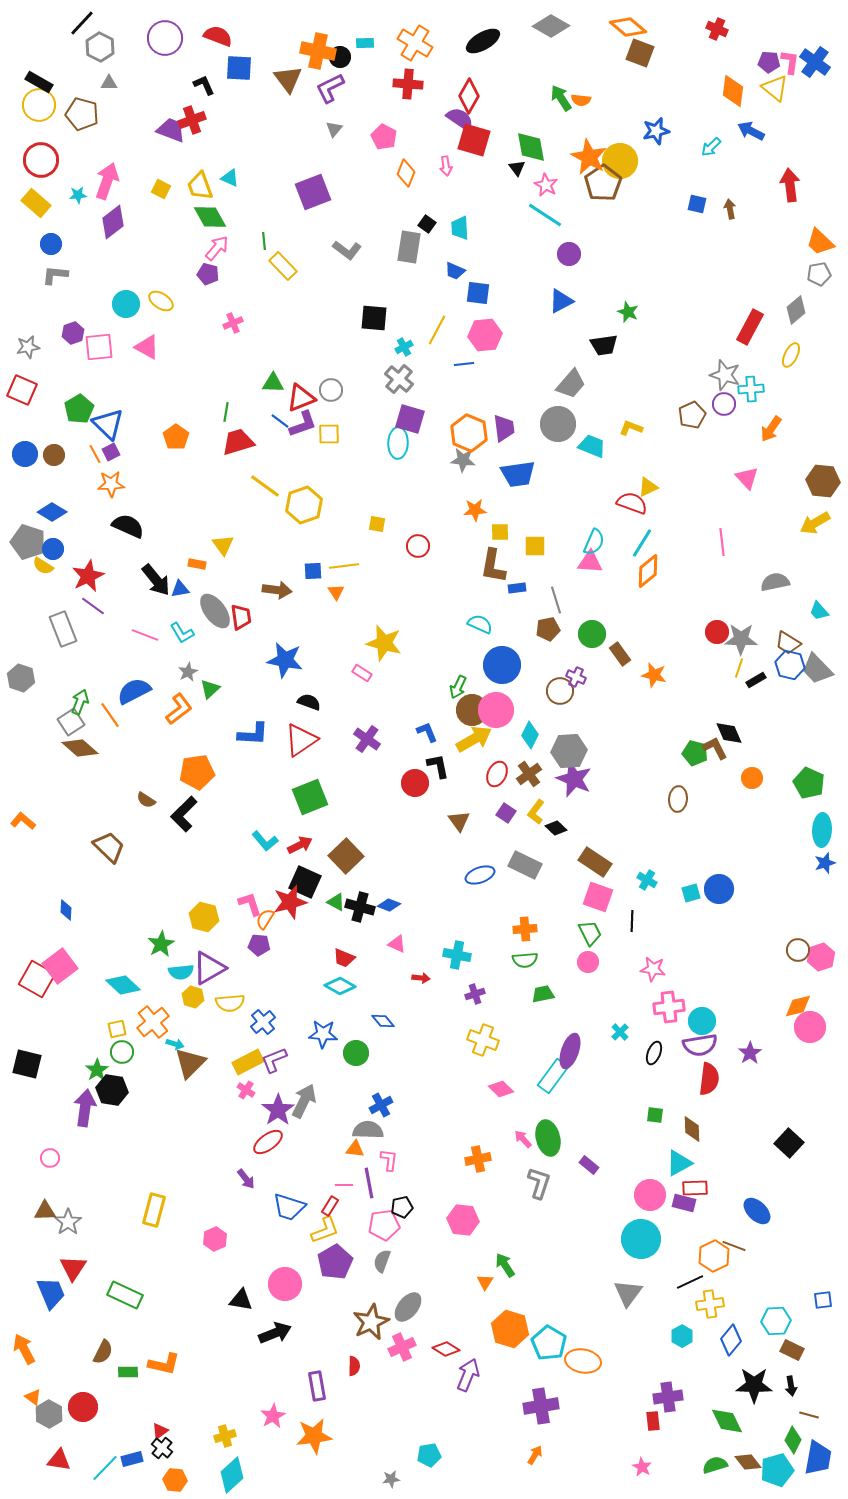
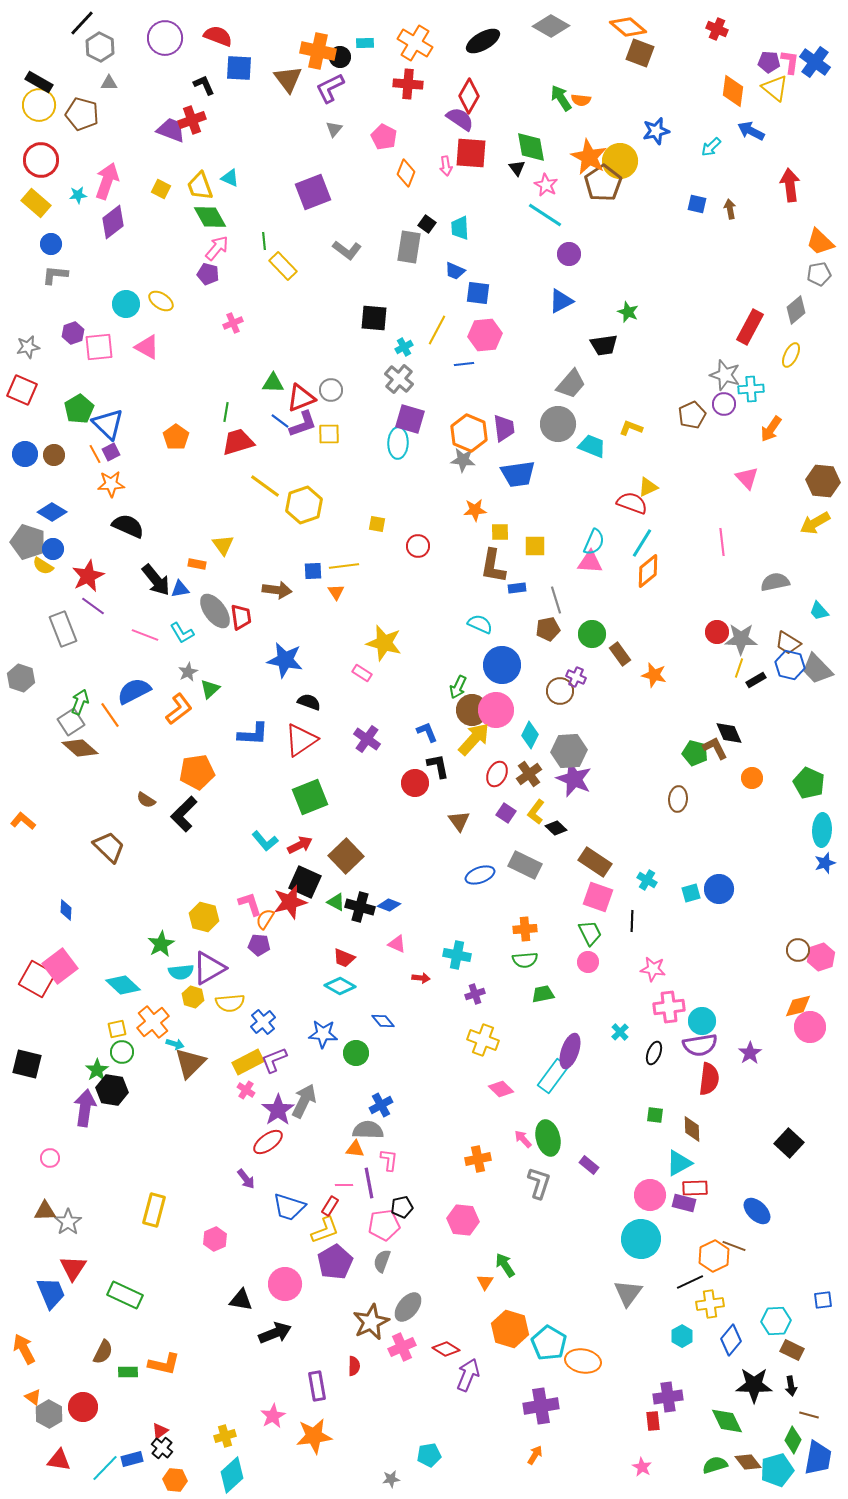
red square at (474, 140): moved 3 px left, 13 px down; rotated 12 degrees counterclockwise
yellow arrow at (474, 739): rotated 18 degrees counterclockwise
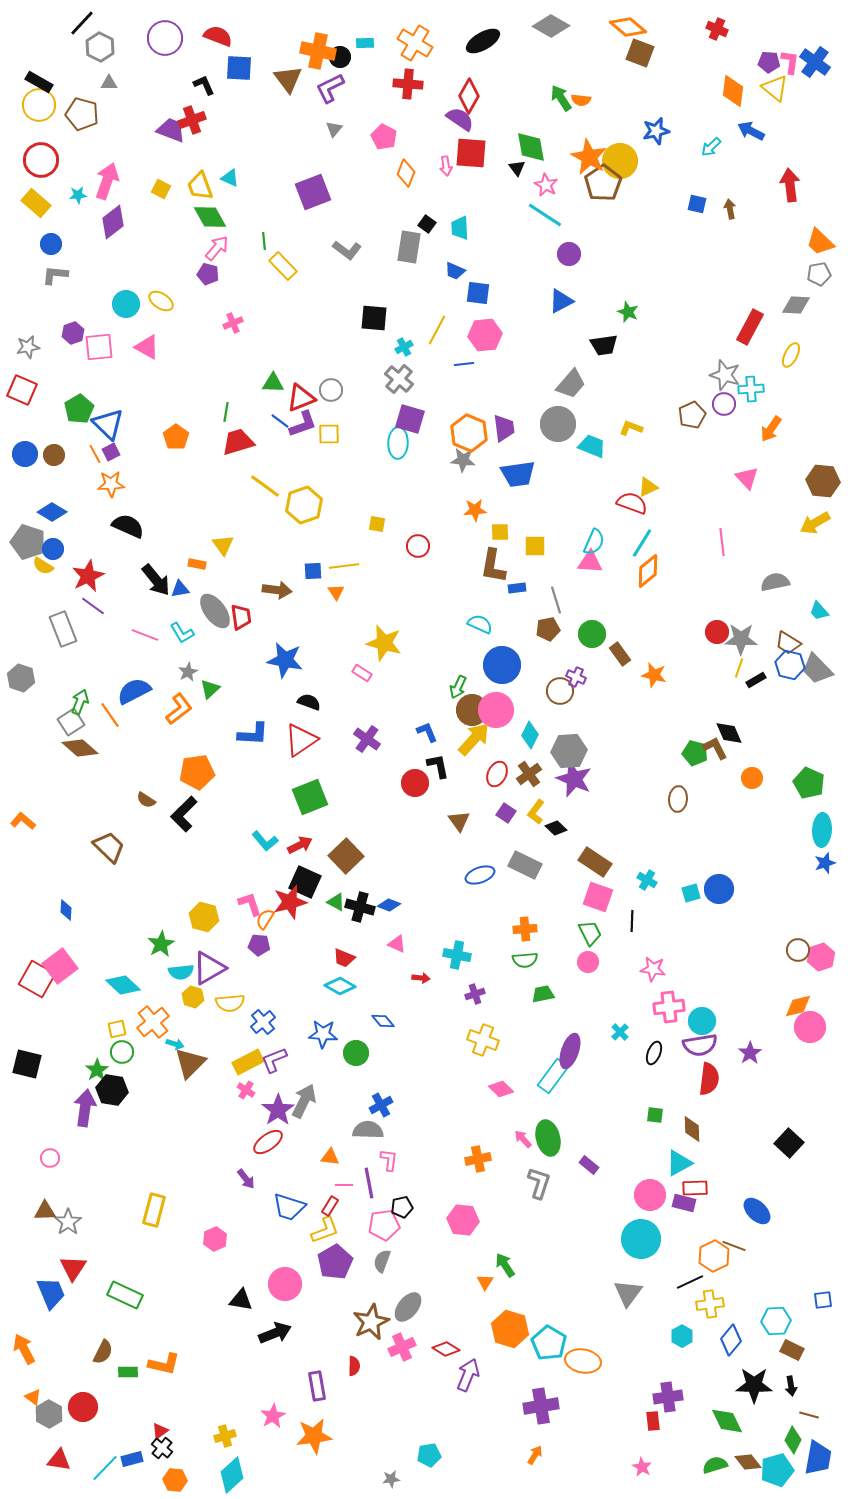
gray diamond at (796, 310): moved 5 px up; rotated 44 degrees clockwise
orange triangle at (355, 1149): moved 25 px left, 8 px down
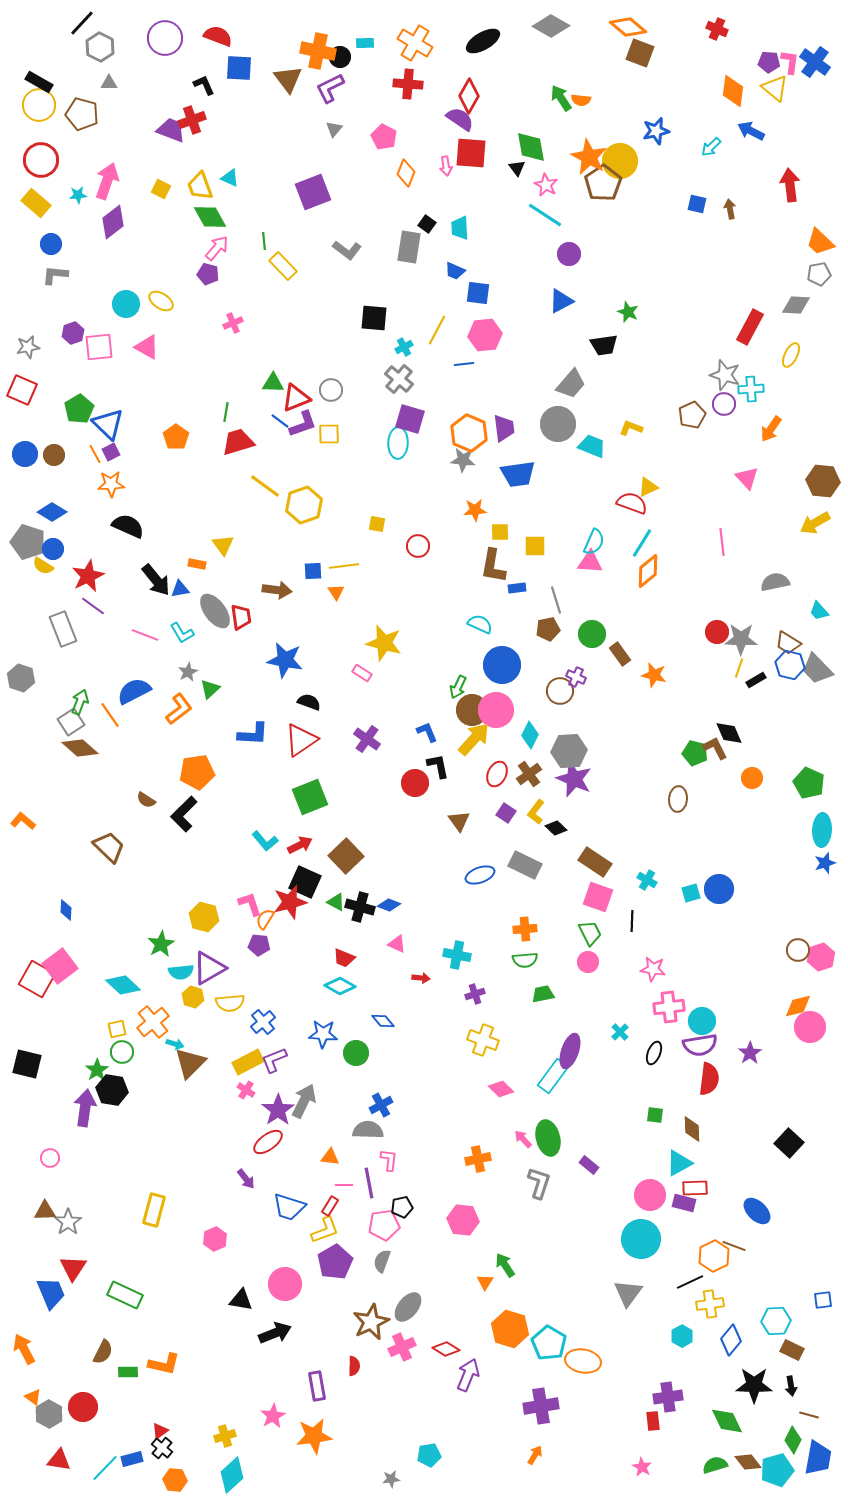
red triangle at (301, 398): moved 5 px left
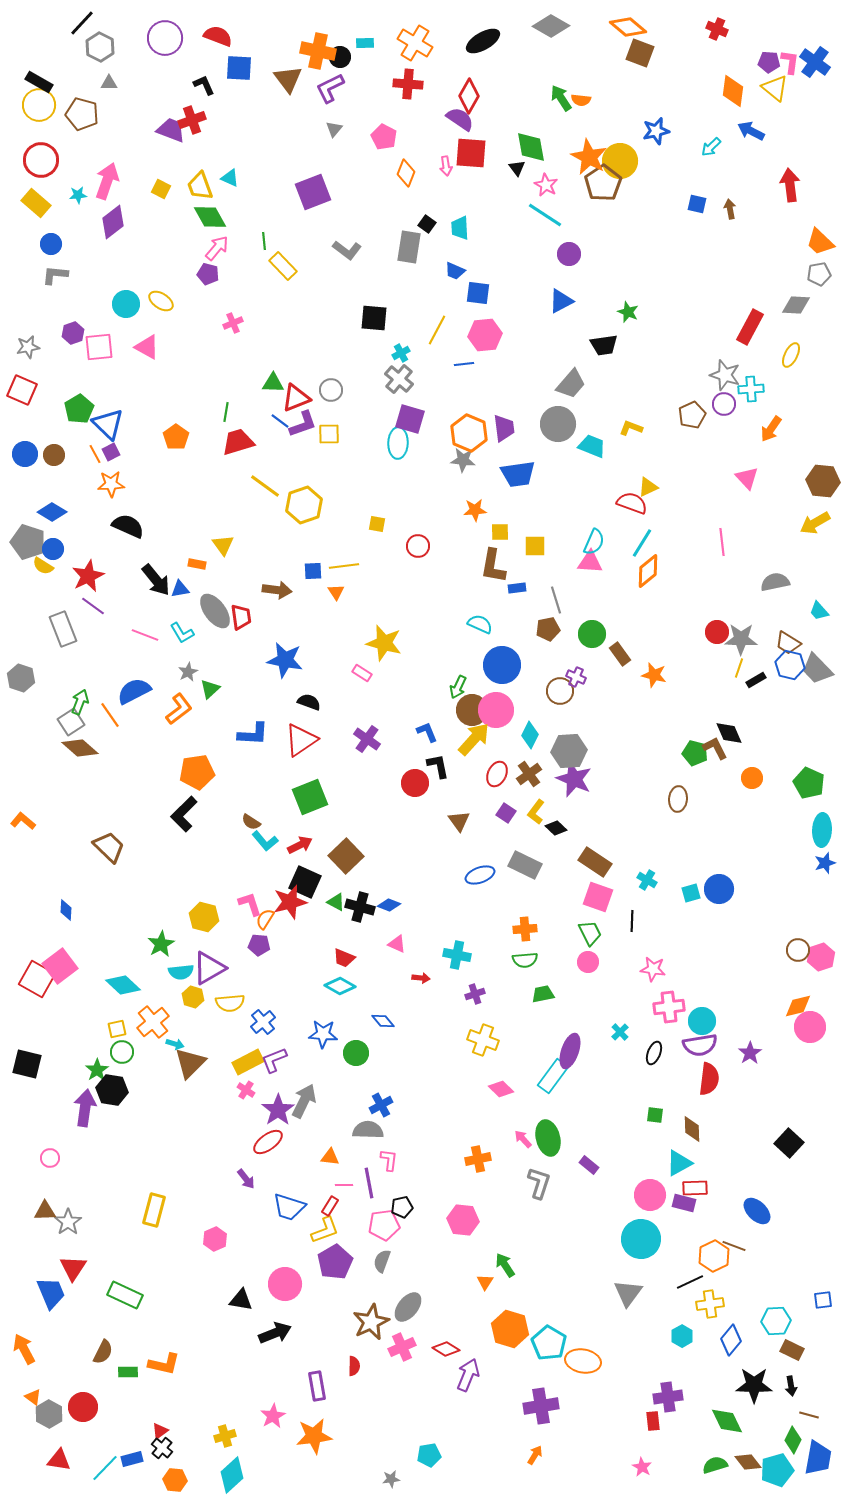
cyan cross at (404, 347): moved 3 px left, 6 px down
brown semicircle at (146, 800): moved 105 px right, 22 px down
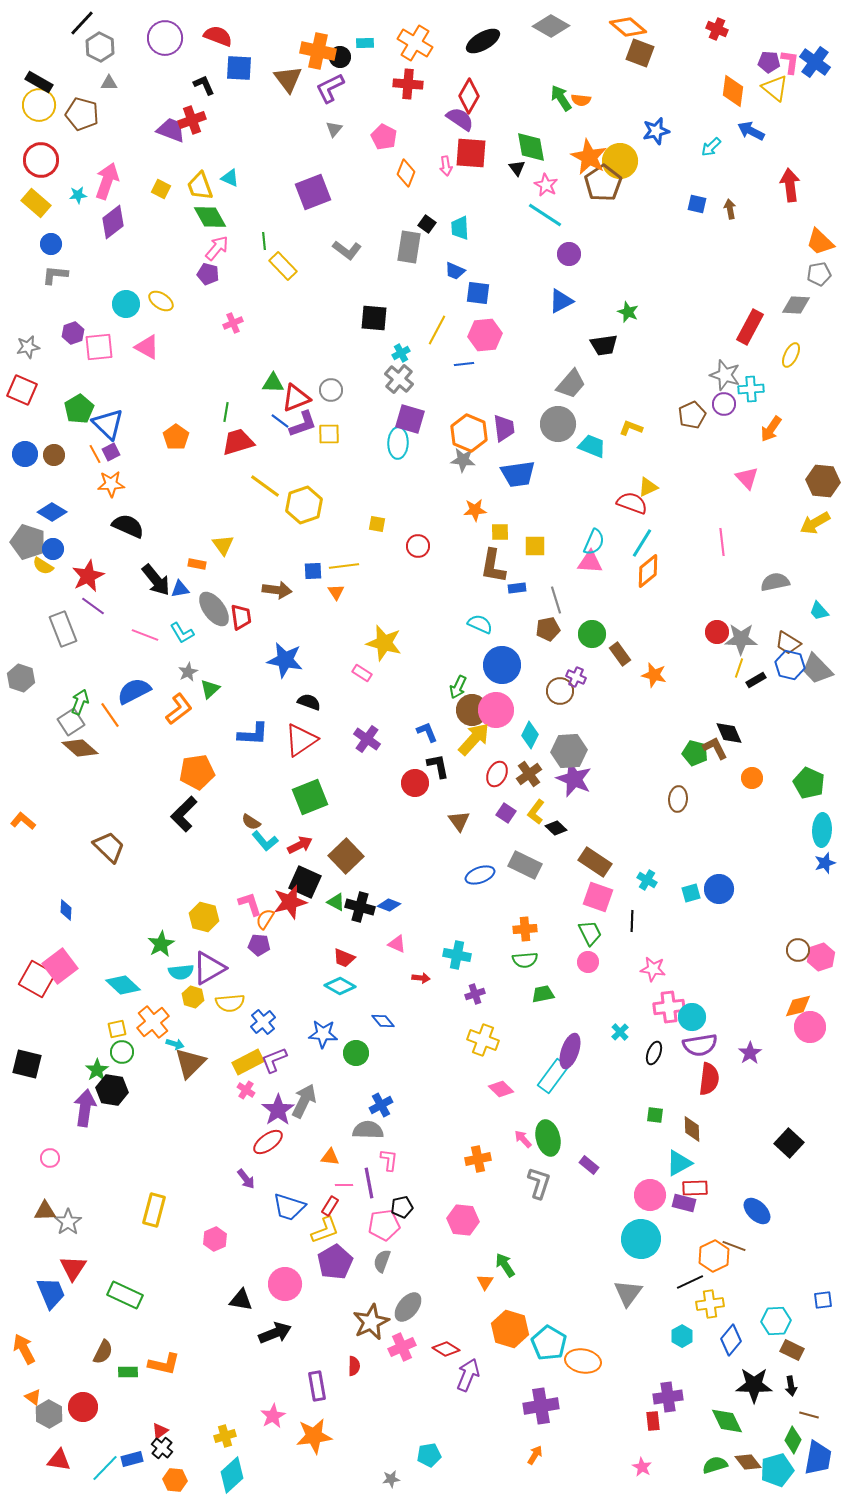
gray ellipse at (215, 611): moved 1 px left, 2 px up
cyan circle at (702, 1021): moved 10 px left, 4 px up
